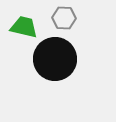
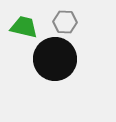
gray hexagon: moved 1 px right, 4 px down
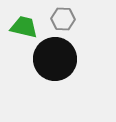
gray hexagon: moved 2 px left, 3 px up
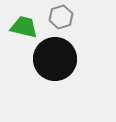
gray hexagon: moved 2 px left, 2 px up; rotated 20 degrees counterclockwise
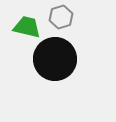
green trapezoid: moved 3 px right
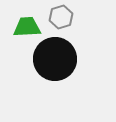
green trapezoid: rotated 16 degrees counterclockwise
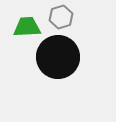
black circle: moved 3 px right, 2 px up
